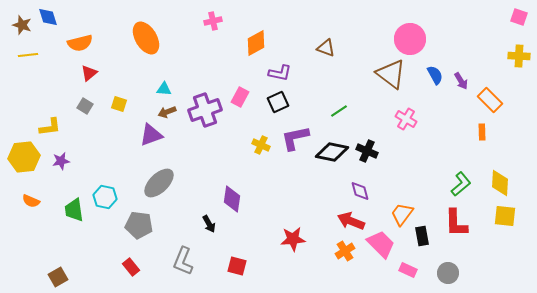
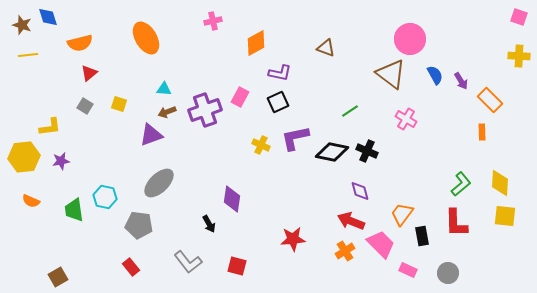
green line at (339, 111): moved 11 px right
gray L-shape at (183, 261): moved 5 px right, 1 px down; rotated 60 degrees counterclockwise
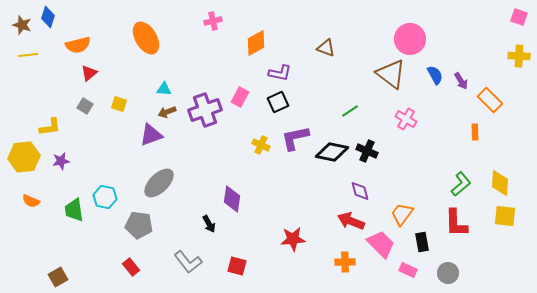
blue diamond at (48, 17): rotated 35 degrees clockwise
orange semicircle at (80, 43): moved 2 px left, 2 px down
orange rectangle at (482, 132): moved 7 px left
black rectangle at (422, 236): moved 6 px down
orange cross at (345, 251): moved 11 px down; rotated 30 degrees clockwise
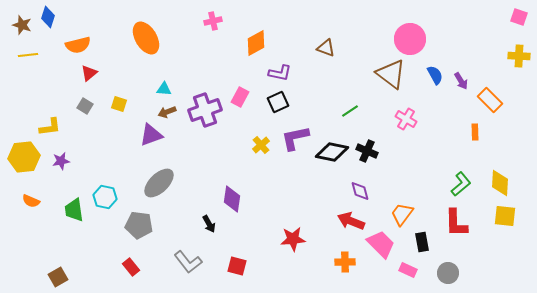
yellow cross at (261, 145): rotated 24 degrees clockwise
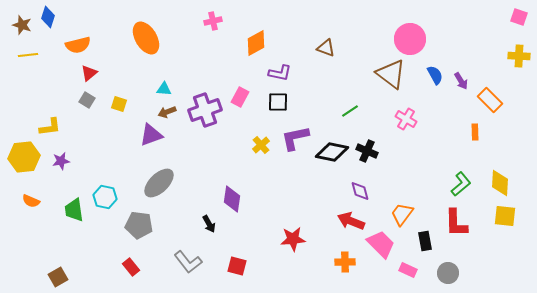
black square at (278, 102): rotated 25 degrees clockwise
gray square at (85, 106): moved 2 px right, 6 px up
black rectangle at (422, 242): moved 3 px right, 1 px up
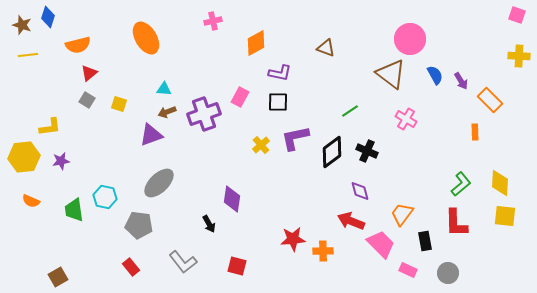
pink square at (519, 17): moved 2 px left, 2 px up
purple cross at (205, 110): moved 1 px left, 4 px down
black diamond at (332, 152): rotated 48 degrees counterclockwise
gray L-shape at (188, 262): moved 5 px left
orange cross at (345, 262): moved 22 px left, 11 px up
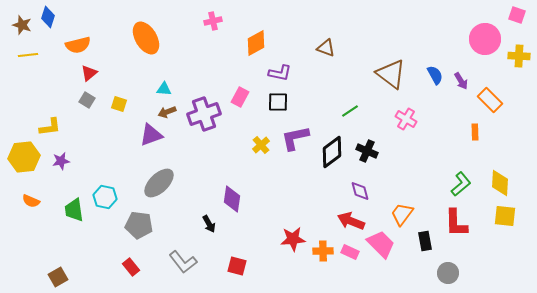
pink circle at (410, 39): moved 75 px right
pink rectangle at (408, 270): moved 58 px left, 18 px up
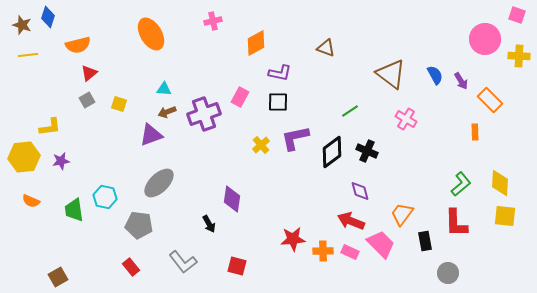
orange ellipse at (146, 38): moved 5 px right, 4 px up
gray square at (87, 100): rotated 28 degrees clockwise
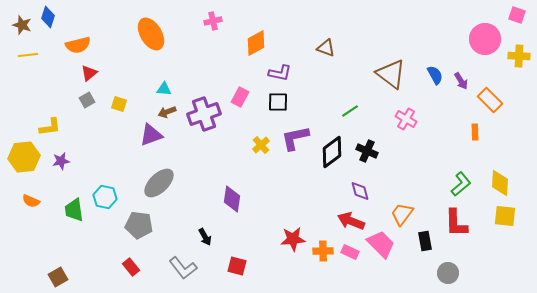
black arrow at (209, 224): moved 4 px left, 13 px down
gray L-shape at (183, 262): moved 6 px down
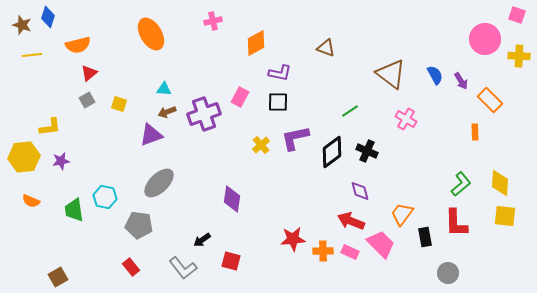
yellow line at (28, 55): moved 4 px right
black arrow at (205, 237): moved 3 px left, 3 px down; rotated 84 degrees clockwise
black rectangle at (425, 241): moved 4 px up
red square at (237, 266): moved 6 px left, 5 px up
